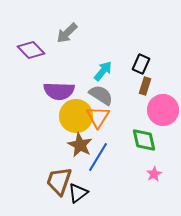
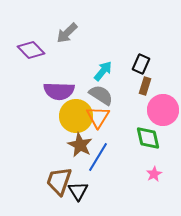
green diamond: moved 4 px right, 2 px up
black triangle: moved 2 px up; rotated 25 degrees counterclockwise
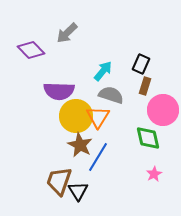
gray semicircle: moved 10 px right; rotated 15 degrees counterclockwise
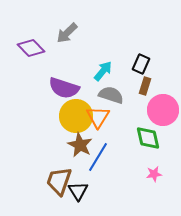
purple diamond: moved 2 px up
purple semicircle: moved 5 px right, 3 px up; rotated 16 degrees clockwise
pink star: rotated 21 degrees clockwise
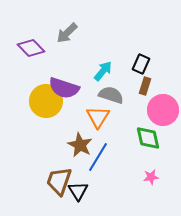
yellow circle: moved 30 px left, 15 px up
pink star: moved 3 px left, 3 px down
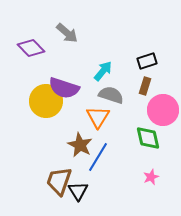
gray arrow: rotated 95 degrees counterclockwise
black rectangle: moved 6 px right, 3 px up; rotated 48 degrees clockwise
pink star: rotated 14 degrees counterclockwise
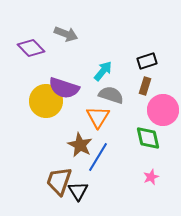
gray arrow: moved 1 px left, 1 px down; rotated 20 degrees counterclockwise
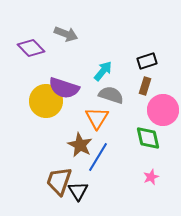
orange triangle: moved 1 px left, 1 px down
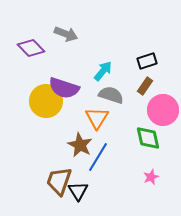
brown rectangle: rotated 18 degrees clockwise
